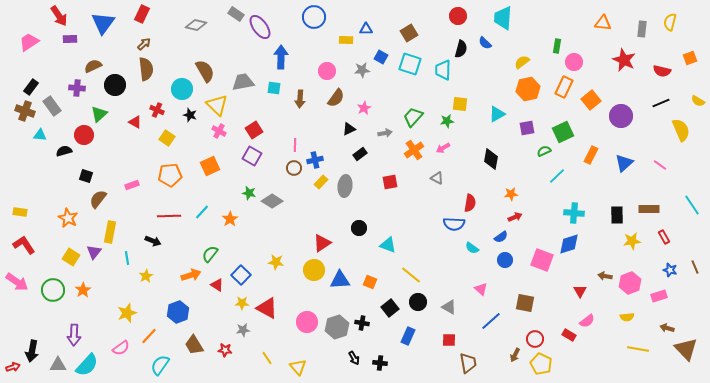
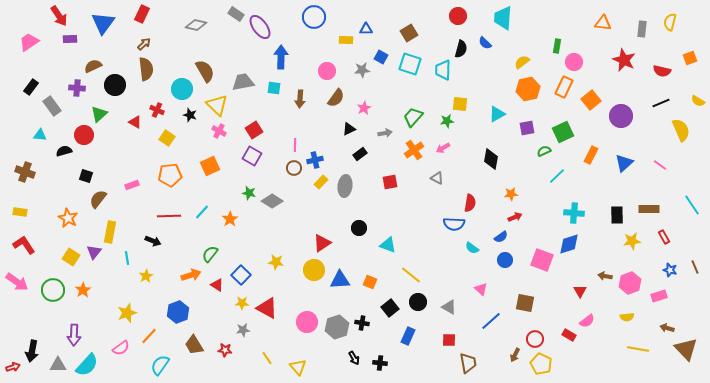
brown cross at (25, 111): moved 61 px down
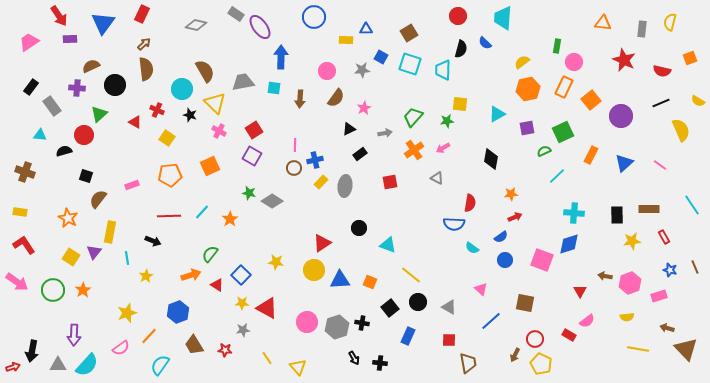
brown semicircle at (93, 66): moved 2 px left
yellow triangle at (217, 105): moved 2 px left, 2 px up
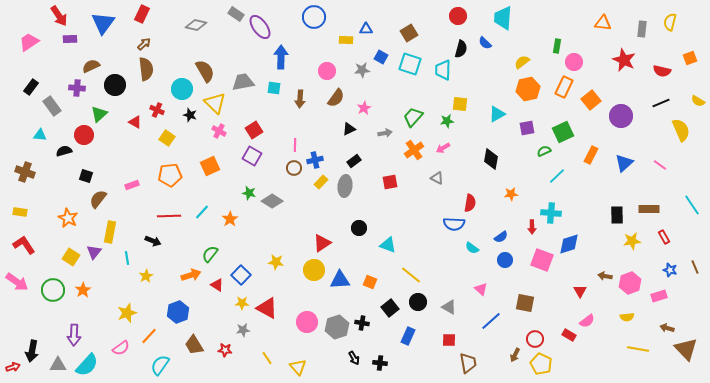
black rectangle at (360, 154): moved 6 px left, 7 px down
cyan cross at (574, 213): moved 23 px left
red arrow at (515, 217): moved 17 px right, 10 px down; rotated 112 degrees clockwise
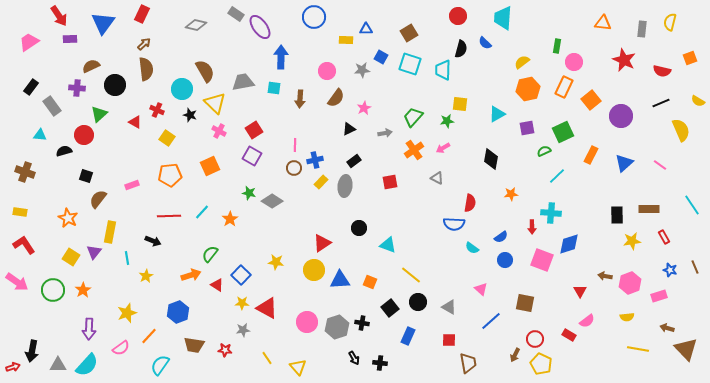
purple arrow at (74, 335): moved 15 px right, 6 px up
brown trapezoid at (194, 345): rotated 50 degrees counterclockwise
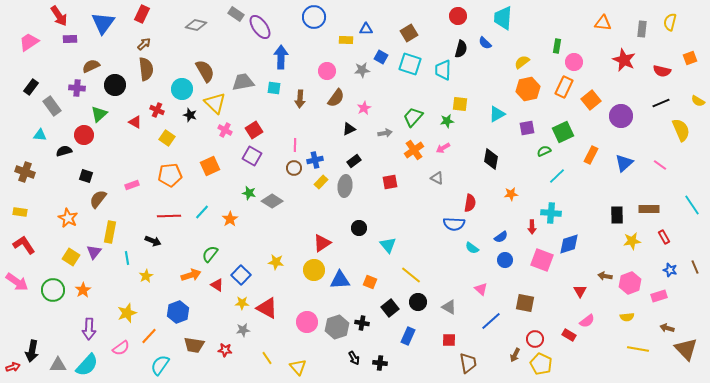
pink cross at (219, 131): moved 6 px right, 1 px up
cyan triangle at (388, 245): rotated 30 degrees clockwise
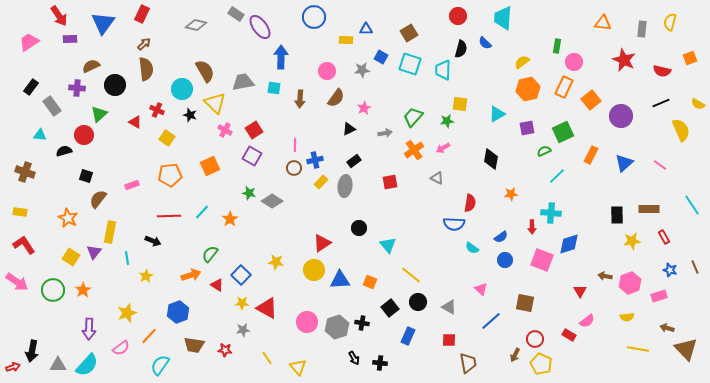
yellow semicircle at (698, 101): moved 3 px down
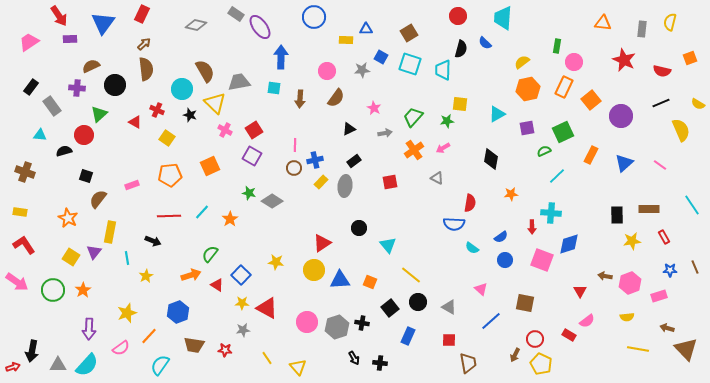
gray trapezoid at (243, 82): moved 4 px left
pink star at (364, 108): moved 10 px right; rotated 16 degrees counterclockwise
blue star at (670, 270): rotated 16 degrees counterclockwise
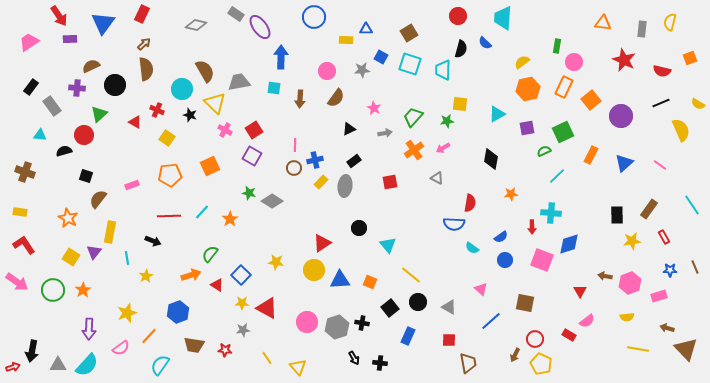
brown rectangle at (649, 209): rotated 54 degrees counterclockwise
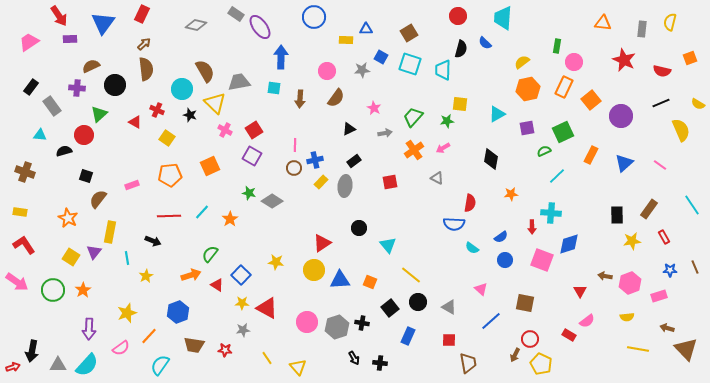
red circle at (535, 339): moved 5 px left
